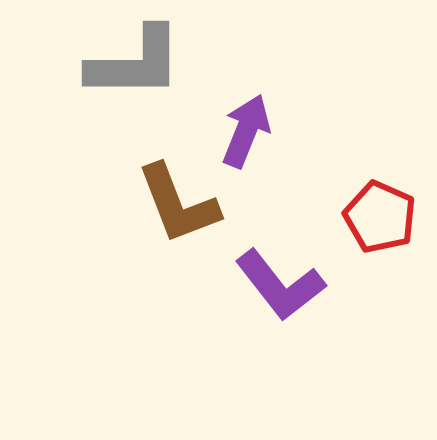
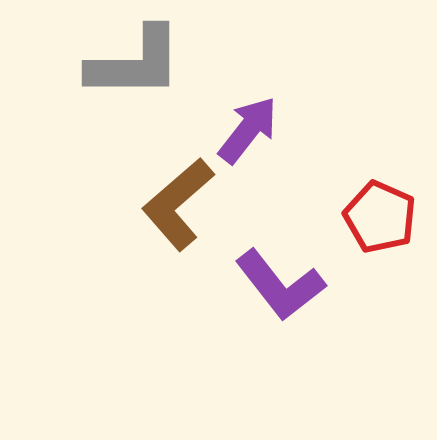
purple arrow: moved 2 px right, 1 px up; rotated 16 degrees clockwise
brown L-shape: rotated 70 degrees clockwise
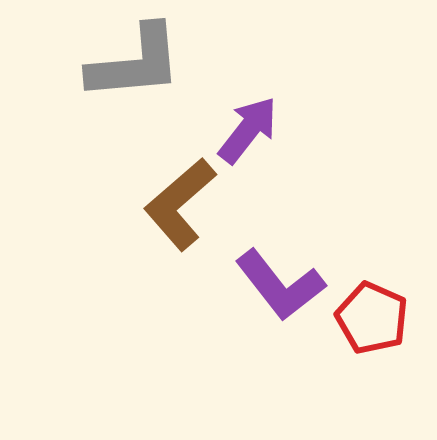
gray L-shape: rotated 5 degrees counterclockwise
brown L-shape: moved 2 px right
red pentagon: moved 8 px left, 101 px down
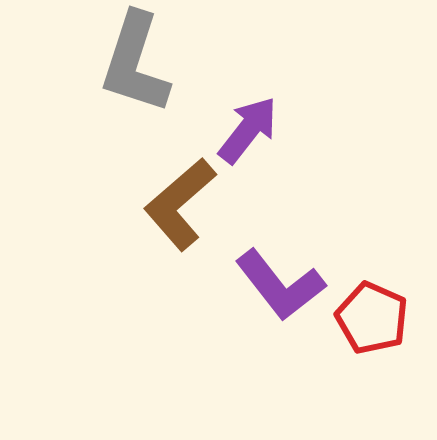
gray L-shape: rotated 113 degrees clockwise
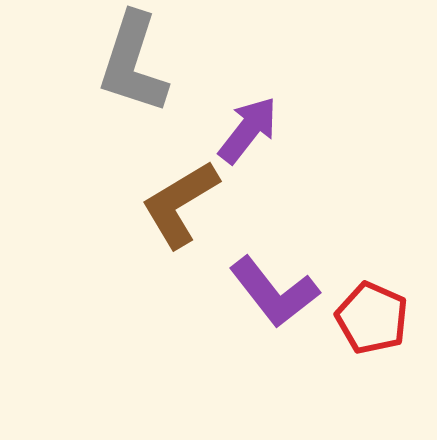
gray L-shape: moved 2 px left
brown L-shape: rotated 10 degrees clockwise
purple L-shape: moved 6 px left, 7 px down
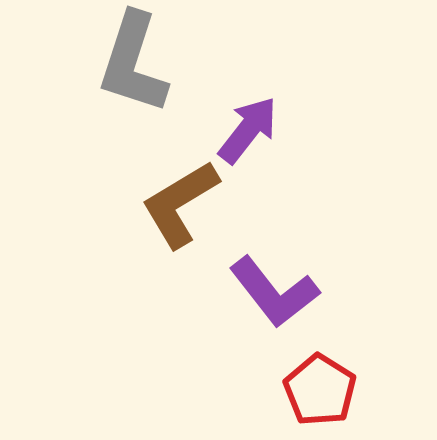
red pentagon: moved 52 px left, 72 px down; rotated 8 degrees clockwise
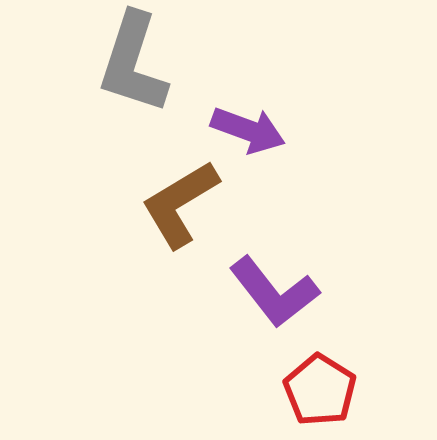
purple arrow: rotated 72 degrees clockwise
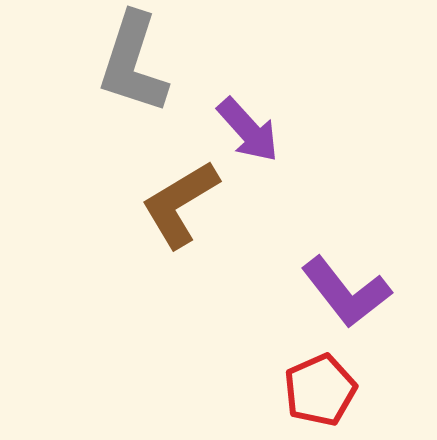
purple arrow: rotated 28 degrees clockwise
purple L-shape: moved 72 px right
red pentagon: rotated 16 degrees clockwise
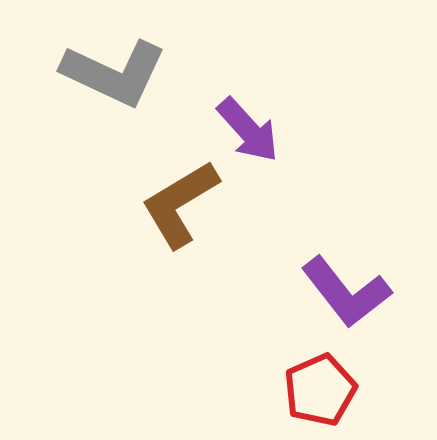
gray L-shape: moved 19 px left, 10 px down; rotated 83 degrees counterclockwise
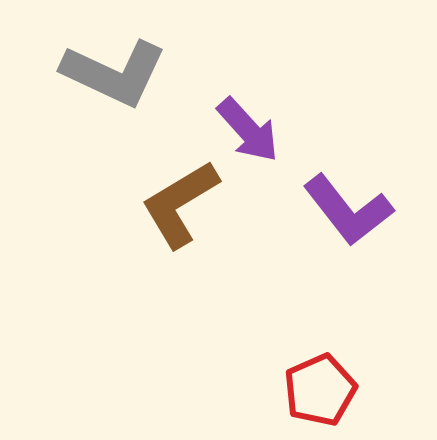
purple L-shape: moved 2 px right, 82 px up
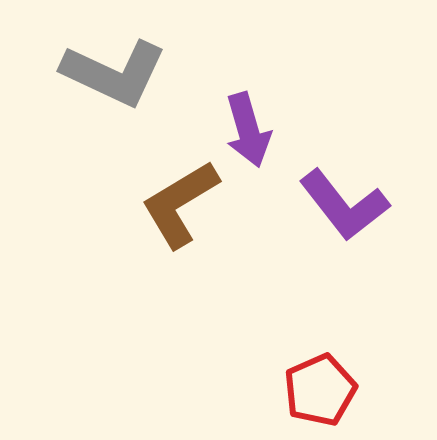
purple arrow: rotated 26 degrees clockwise
purple L-shape: moved 4 px left, 5 px up
